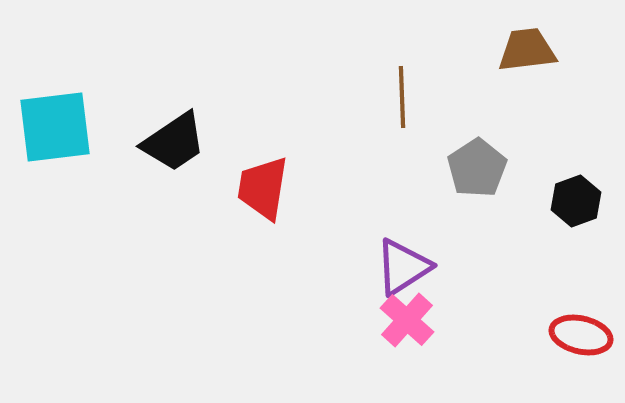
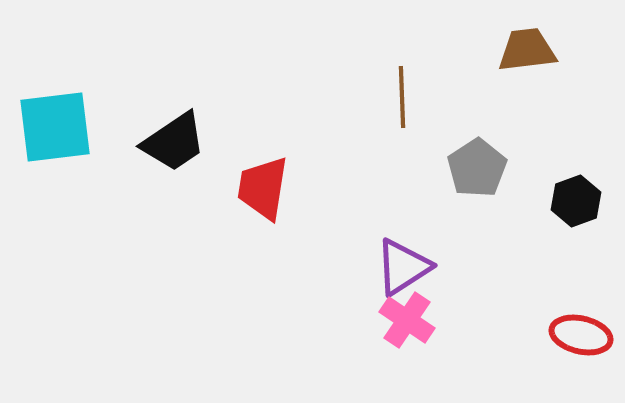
pink cross: rotated 8 degrees counterclockwise
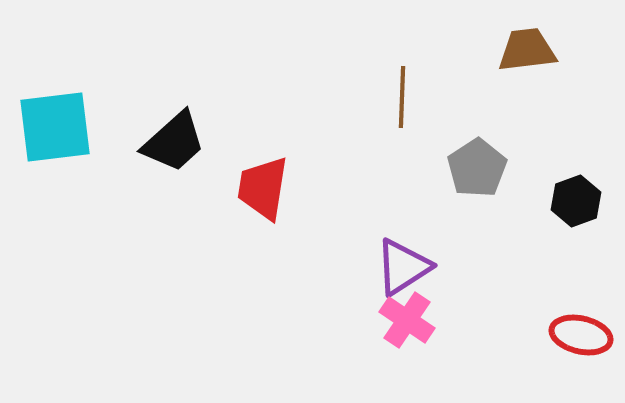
brown line: rotated 4 degrees clockwise
black trapezoid: rotated 8 degrees counterclockwise
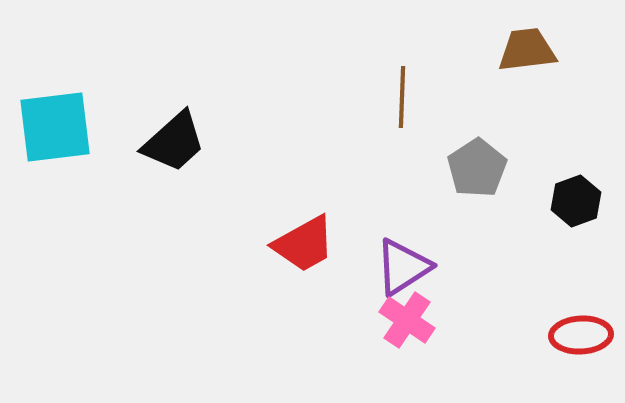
red trapezoid: moved 41 px right, 56 px down; rotated 128 degrees counterclockwise
red ellipse: rotated 16 degrees counterclockwise
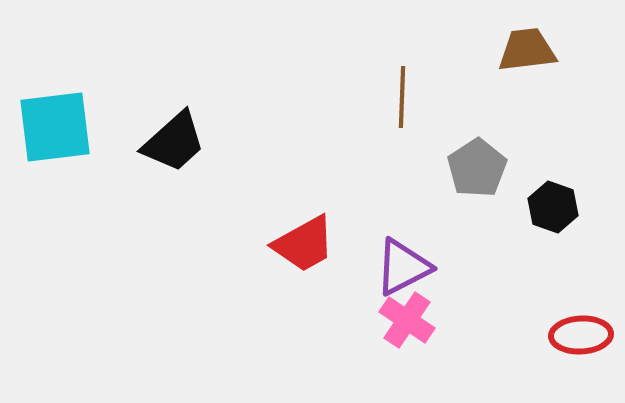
black hexagon: moved 23 px left, 6 px down; rotated 21 degrees counterclockwise
purple triangle: rotated 6 degrees clockwise
